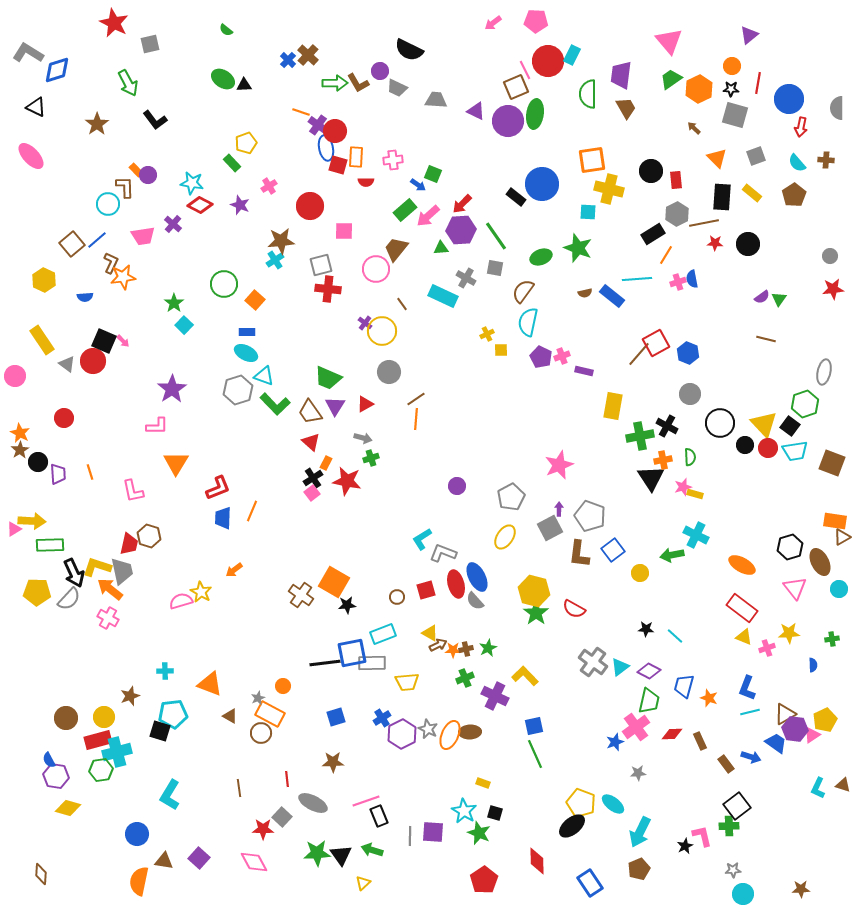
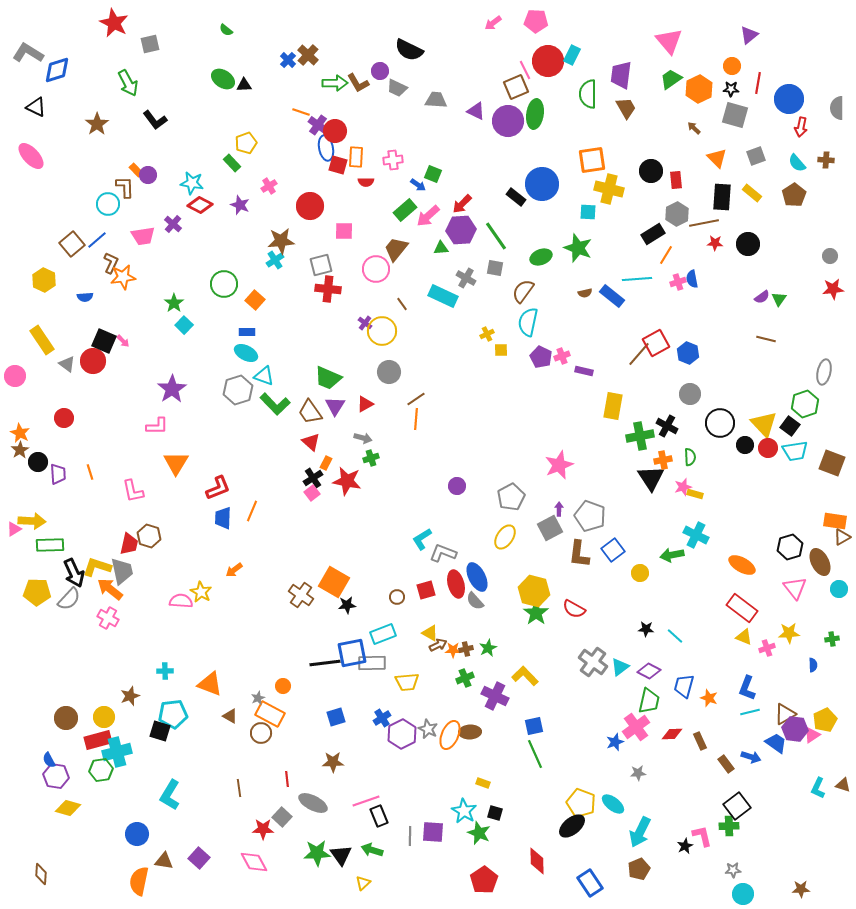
pink semicircle at (181, 601): rotated 20 degrees clockwise
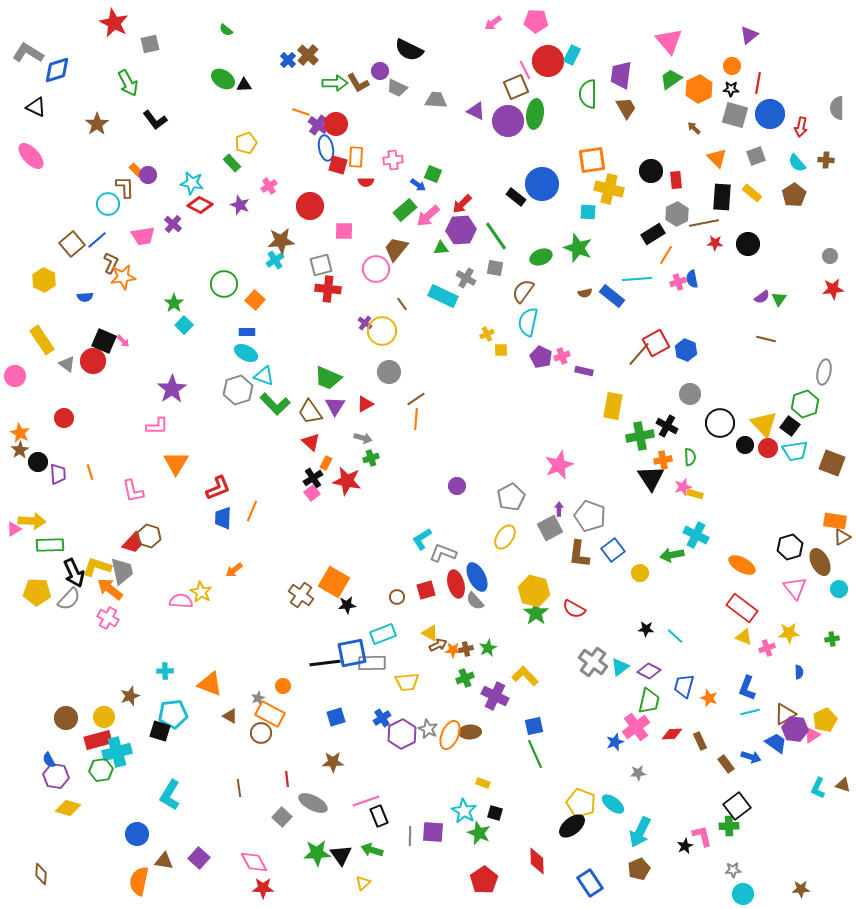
blue circle at (789, 99): moved 19 px left, 15 px down
red circle at (335, 131): moved 1 px right, 7 px up
blue hexagon at (688, 353): moved 2 px left, 3 px up
red trapezoid at (129, 544): moved 4 px right, 1 px up; rotated 30 degrees clockwise
blue semicircle at (813, 665): moved 14 px left, 7 px down
red star at (263, 829): moved 59 px down
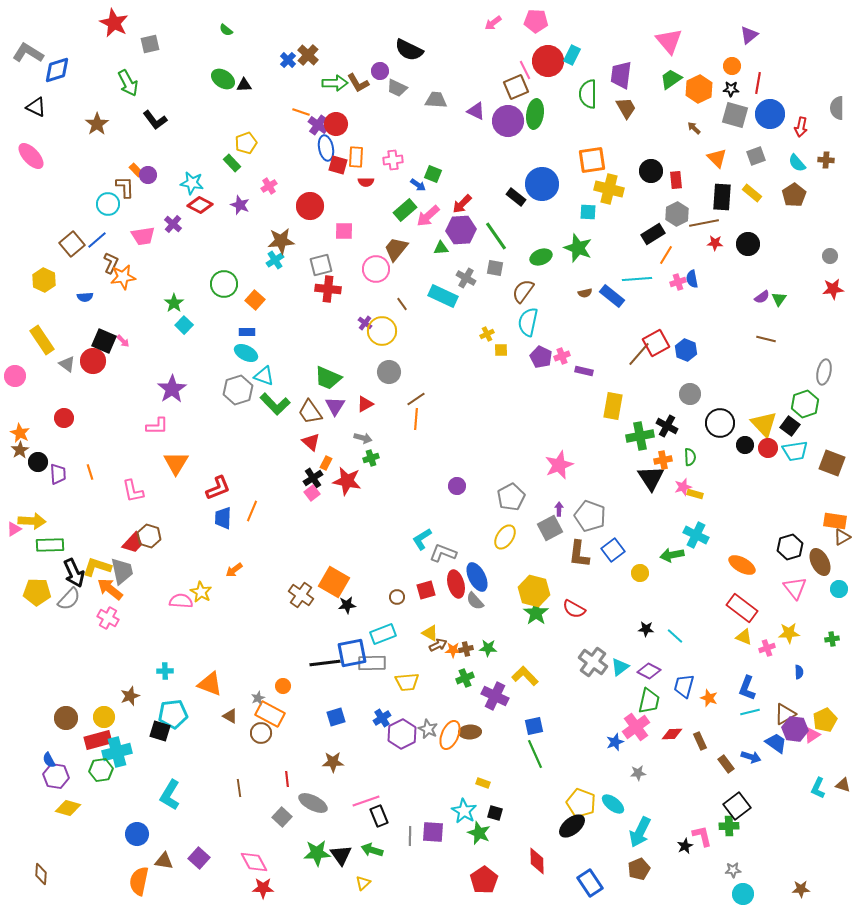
green star at (488, 648): rotated 30 degrees clockwise
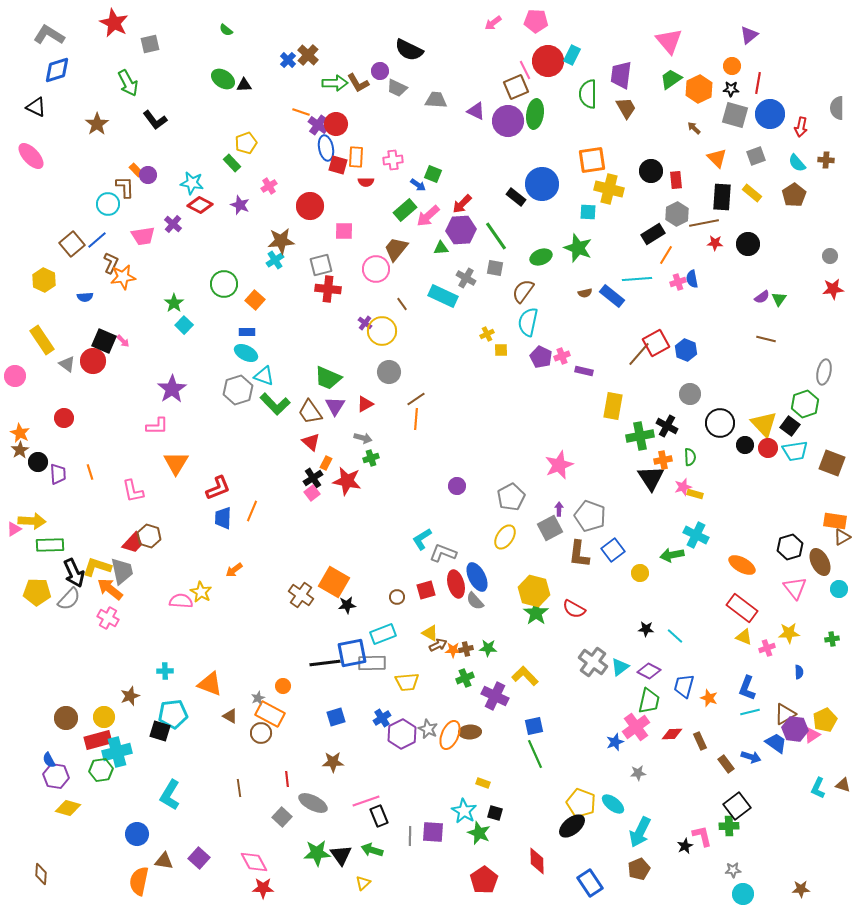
gray L-shape at (28, 53): moved 21 px right, 18 px up
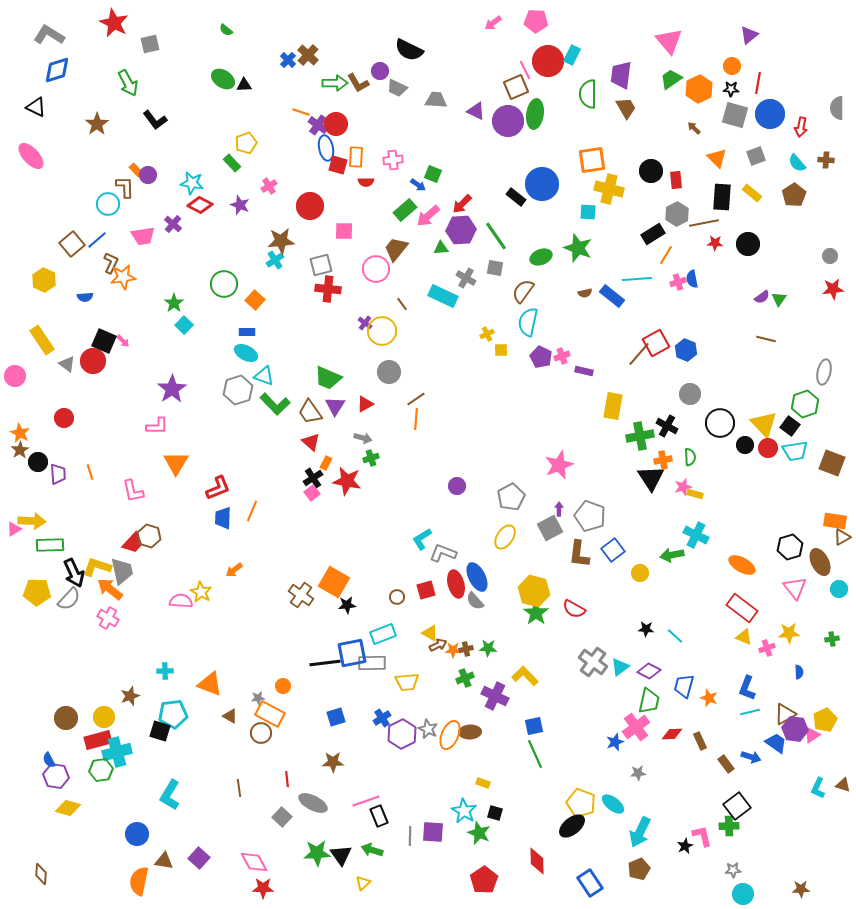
gray star at (258, 698): rotated 16 degrees clockwise
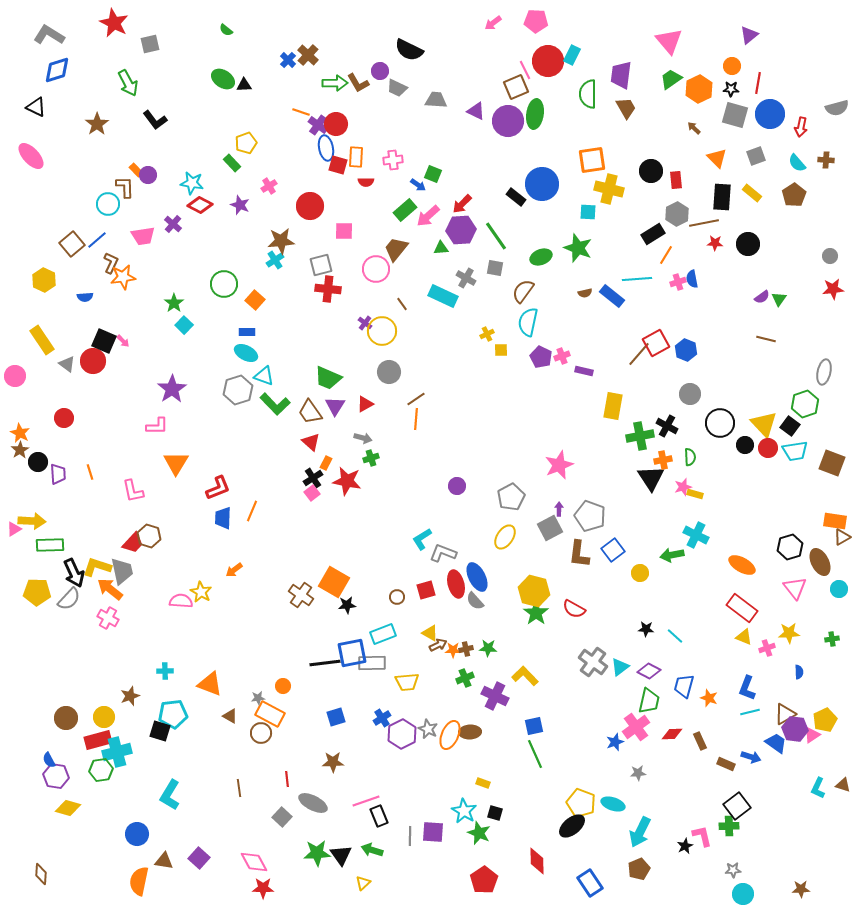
gray semicircle at (837, 108): rotated 105 degrees counterclockwise
brown rectangle at (726, 764): rotated 30 degrees counterclockwise
cyan ellipse at (613, 804): rotated 20 degrees counterclockwise
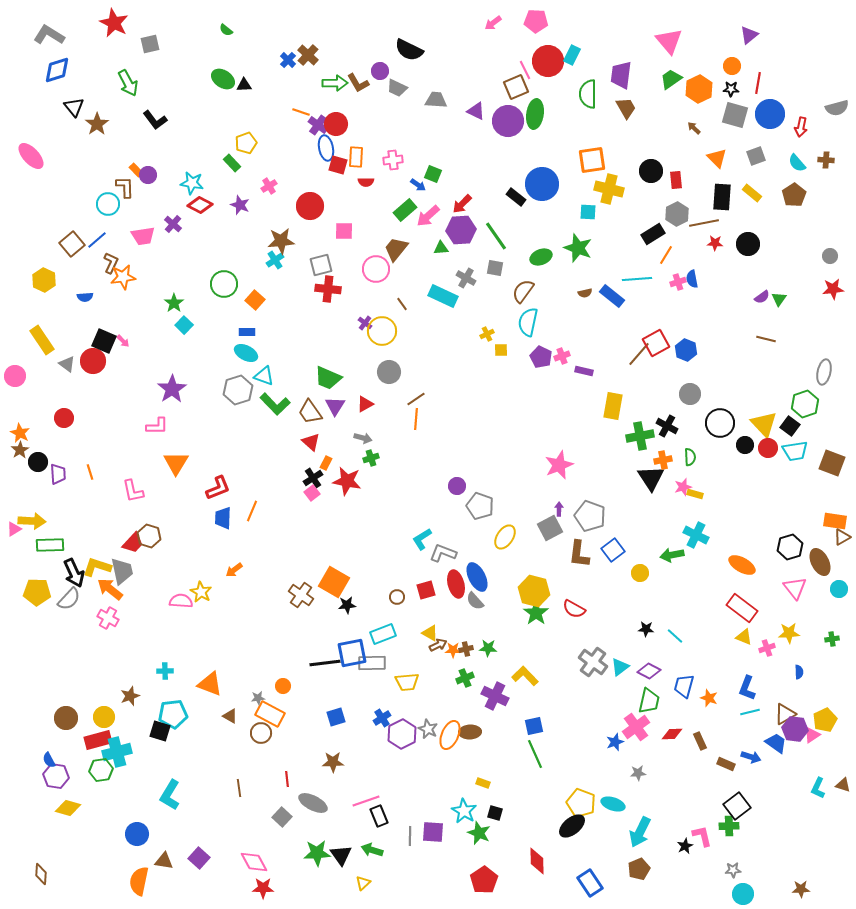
black triangle at (36, 107): moved 38 px right; rotated 25 degrees clockwise
gray pentagon at (511, 497): moved 31 px left, 9 px down; rotated 24 degrees counterclockwise
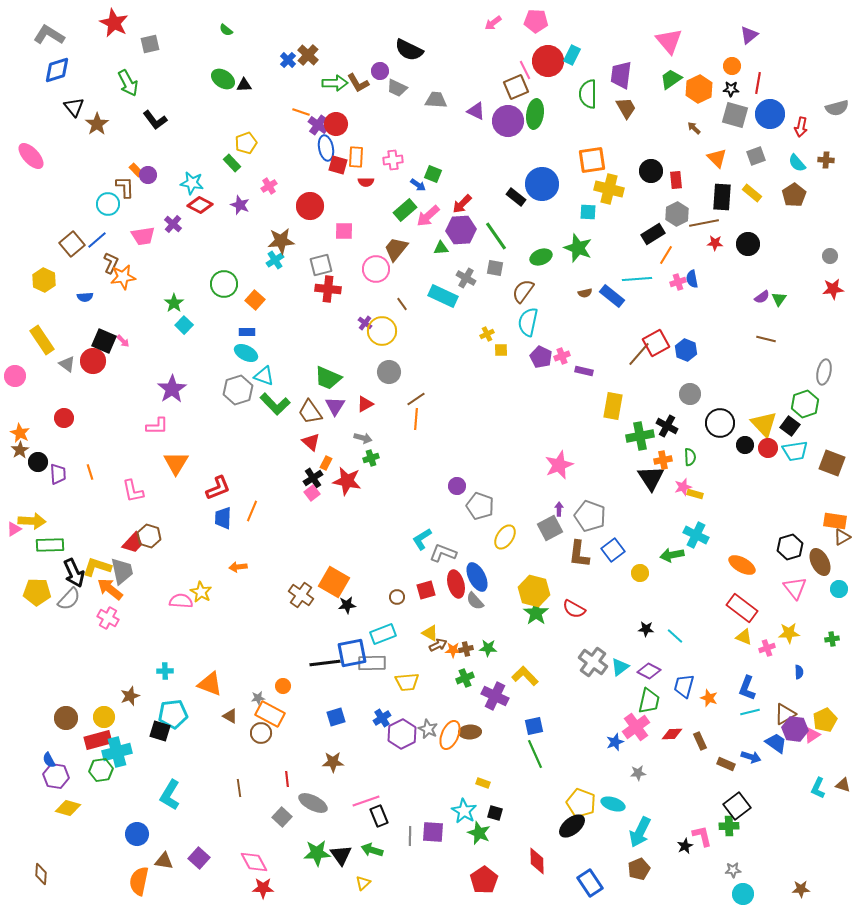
orange arrow at (234, 570): moved 4 px right, 3 px up; rotated 30 degrees clockwise
